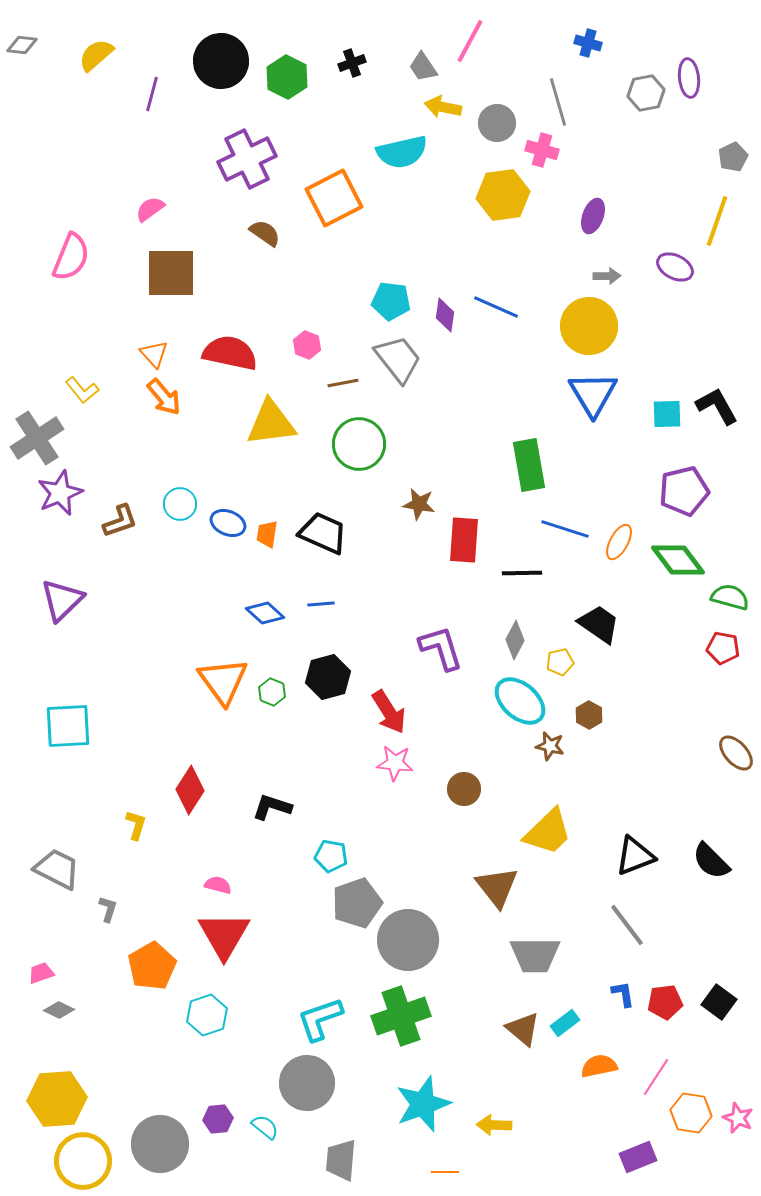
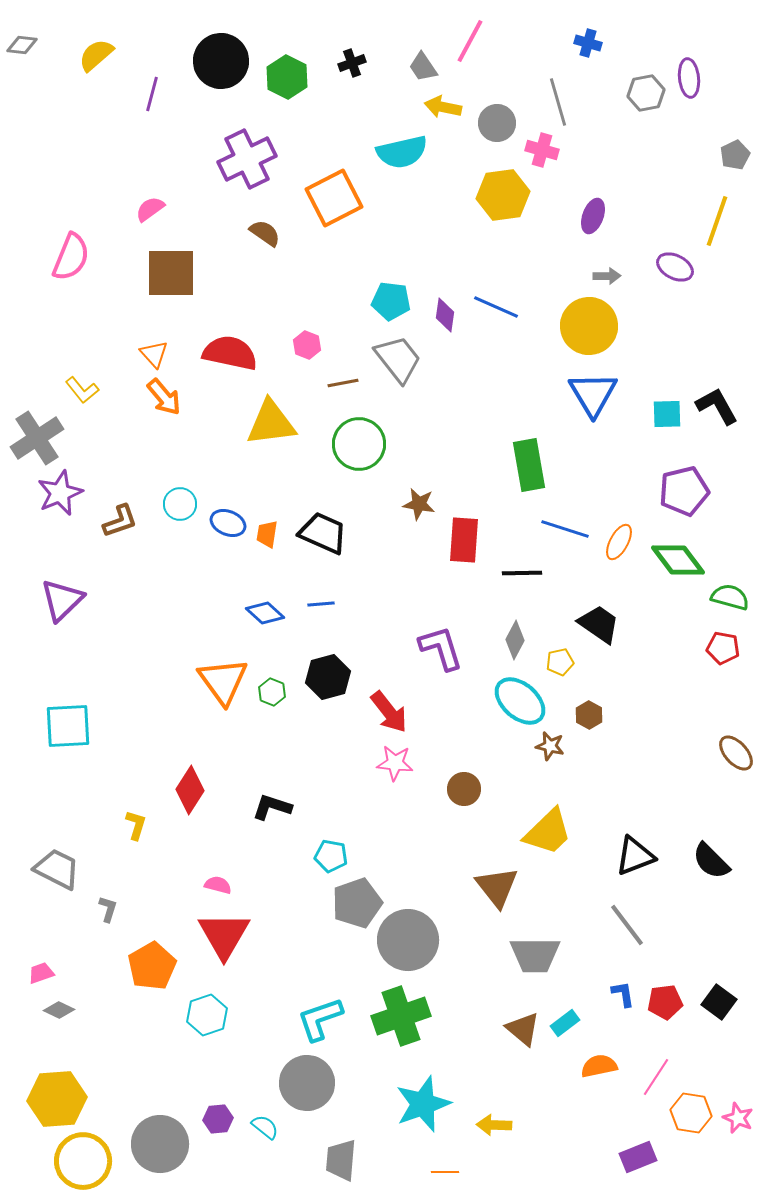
gray pentagon at (733, 157): moved 2 px right, 2 px up
red arrow at (389, 712): rotated 6 degrees counterclockwise
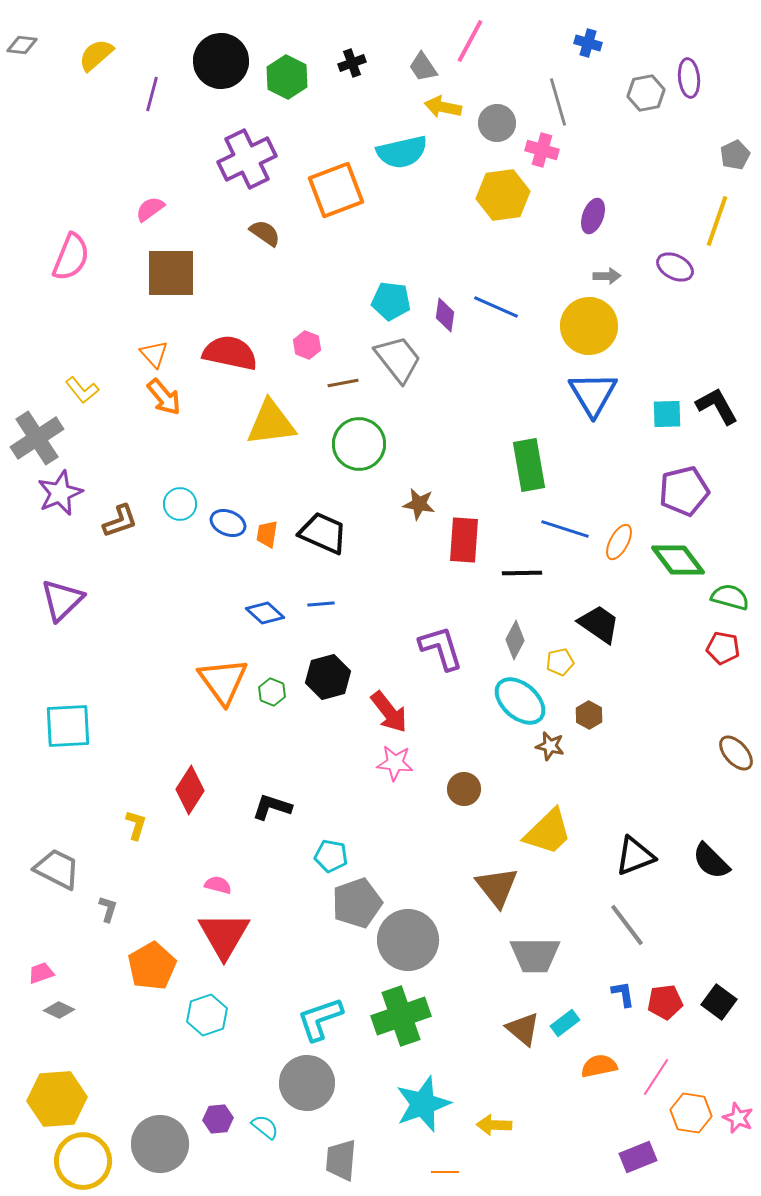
orange square at (334, 198): moved 2 px right, 8 px up; rotated 6 degrees clockwise
